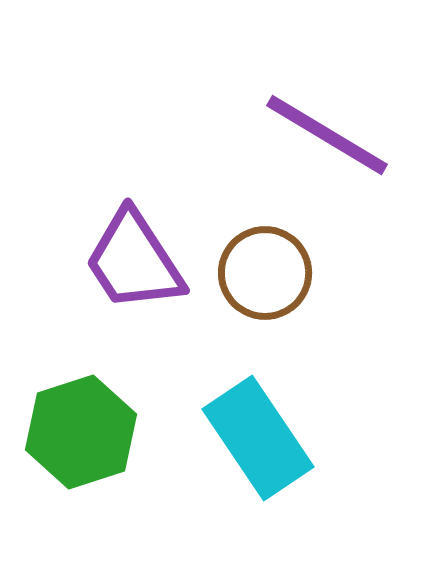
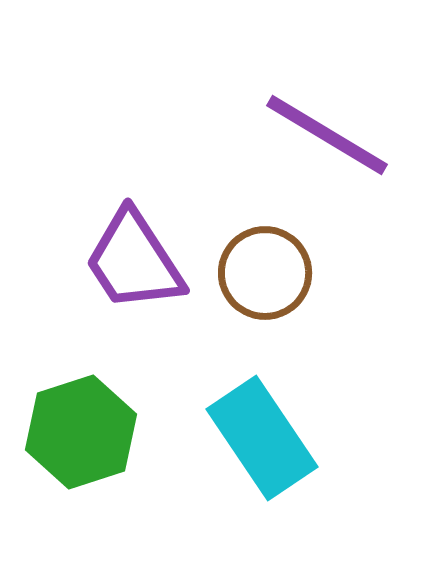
cyan rectangle: moved 4 px right
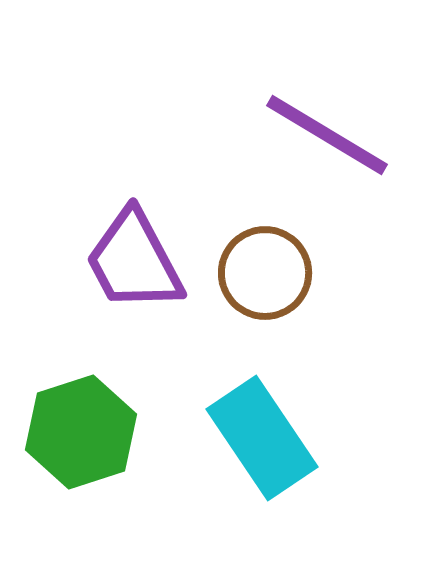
purple trapezoid: rotated 5 degrees clockwise
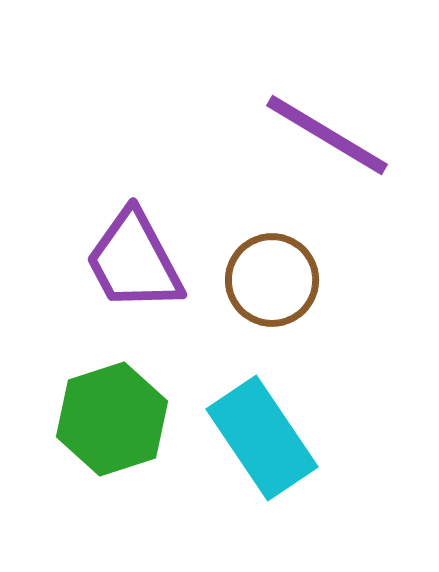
brown circle: moved 7 px right, 7 px down
green hexagon: moved 31 px right, 13 px up
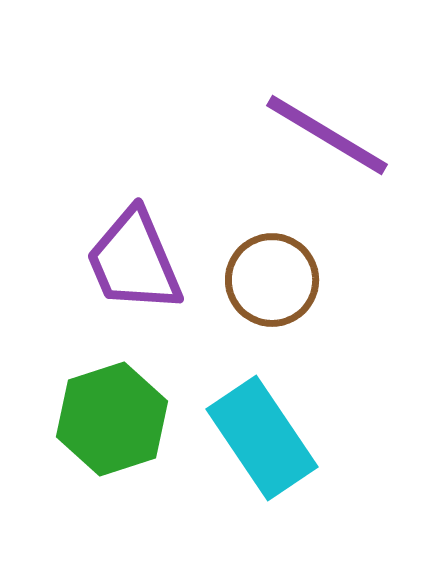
purple trapezoid: rotated 5 degrees clockwise
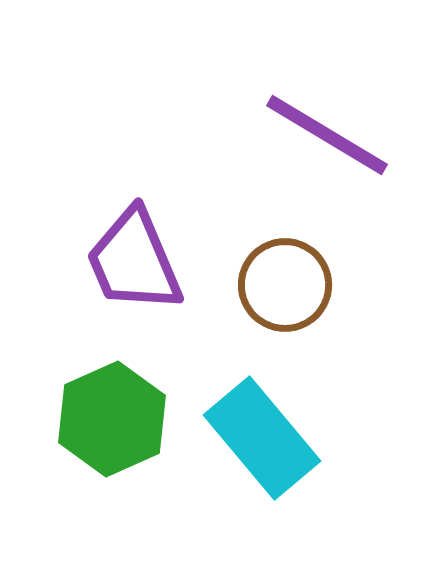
brown circle: moved 13 px right, 5 px down
green hexagon: rotated 6 degrees counterclockwise
cyan rectangle: rotated 6 degrees counterclockwise
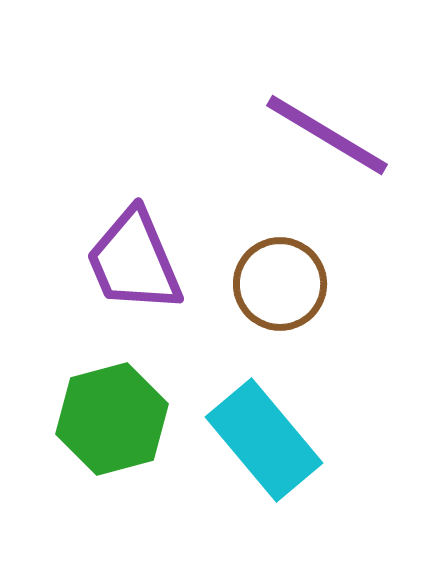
brown circle: moved 5 px left, 1 px up
green hexagon: rotated 9 degrees clockwise
cyan rectangle: moved 2 px right, 2 px down
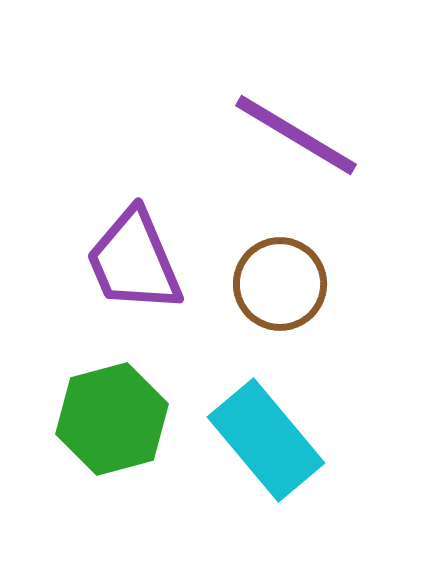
purple line: moved 31 px left
cyan rectangle: moved 2 px right
